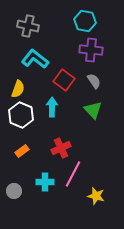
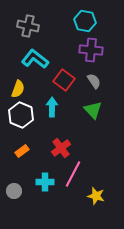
red cross: rotated 12 degrees counterclockwise
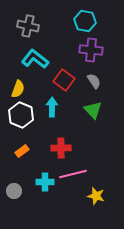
red cross: rotated 36 degrees clockwise
pink line: rotated 48 degrees clockwise
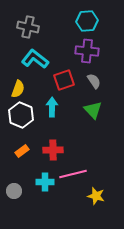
cyan hexagon: moved 2 px right; rotated 15 degrees counterclockwise
gray cross: moved 1 px down
purple cross: moved 4 px left, 1 px down
red square: rotated 35 degrees clockwise
red cross: moved 8 px left, 2 px down
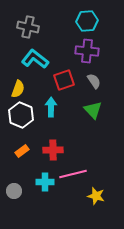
cyan arrow: moved 1 px left
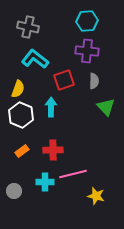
gray semicircle: rotated 35 degrees clockwise
green triangle: moved 13 px right, 3 px up
